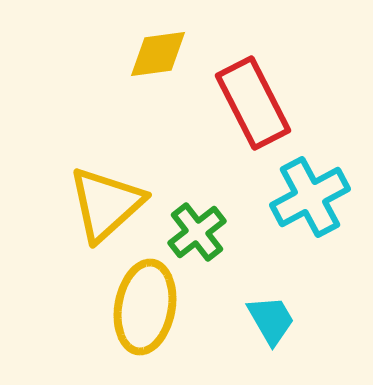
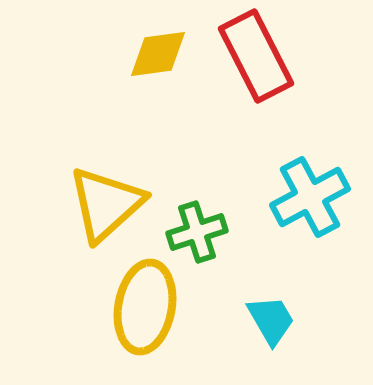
red rectangle: moved 3 px right, 47 px up
green cross: rotated 20 degrees clockwise
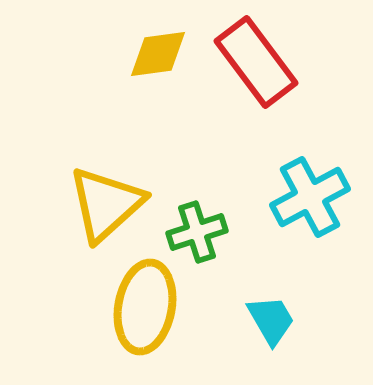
red rectangle: moved 6 px down; rotated 10 degrees counterclockwise
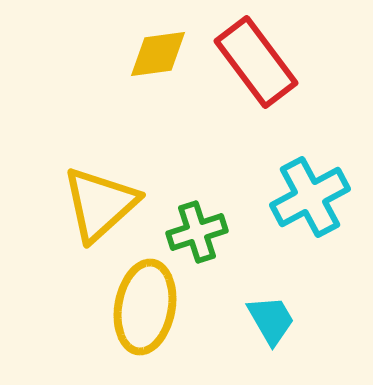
yellow triangle: moved 6 px left
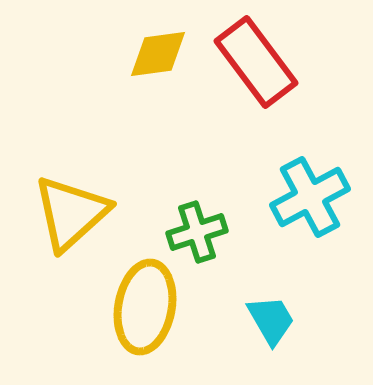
yellow triangle: moved 29 px left, 9 px down
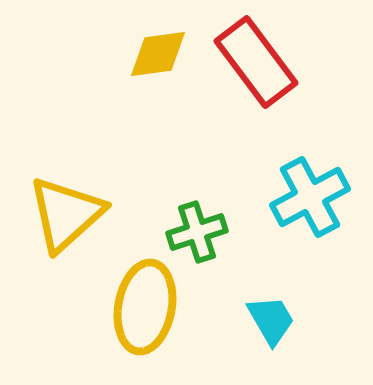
yellow triangle: moved 5 px left, 1 px down
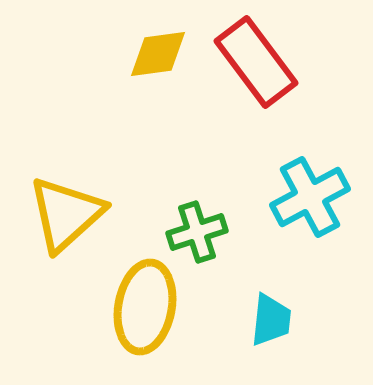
cyan trapezoid: rotated 36 degrees clockwise
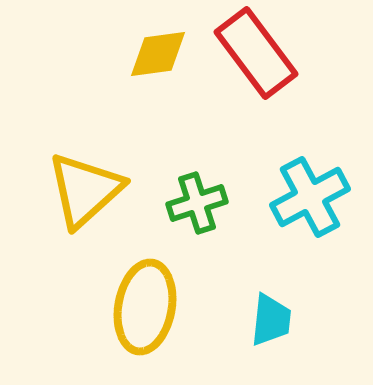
red rectangle: moved 9 px up
yellow triangle: moved 19 px right, 24 px up
green cross: moved 29 px up
